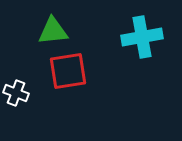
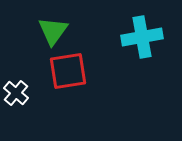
green triangle: rotated 48 degrees counterclockwise
white cross: rotated 20 degrees clockwise
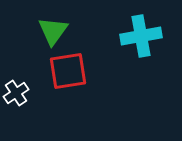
cyan cross: moved 1 px left, 1 px up
white cross: rotated 15 degrees clockwise
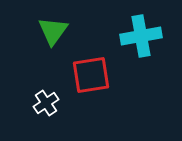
red square: moved 23 px right, 4 px down
white cross: moved 30 px right, 10 px down
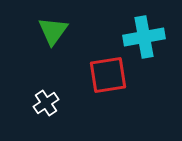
cyan cross: moved 3 px right, 1 px down
red square: moved 17 px right
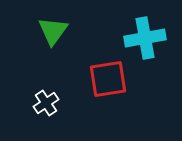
cyan cross: moved 1 px right, 1 px down
red square: moved 4 px down
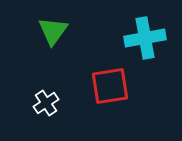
red square: moved 2 px right, 7 px down
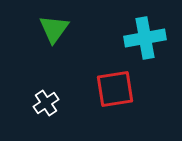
green triangle: moved 1 px right, 2 px up
red square: moved 5 px right, 3 px down
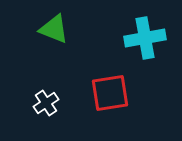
green triangle: rotated 44 degrees counterclockwise
red square: moved 5 px left, 4 px down
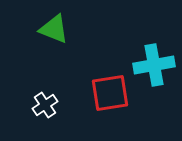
cyan cross: moved 9 px right, 27 px down
white cross: moved 1 px left, 2 px down
